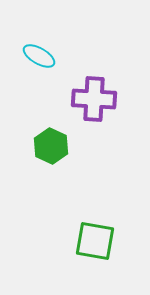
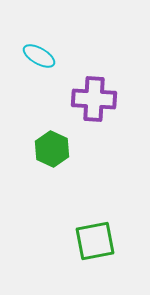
green hexagon: moved 1 px right, 3 px down
green square: rotated 21 degrees counterclockwise
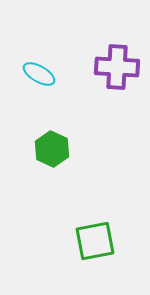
cyan ellipse: moved 18 px down
purple cross: moved 23 px right, 32 px up
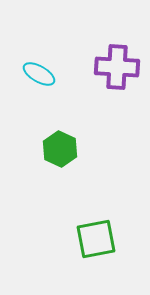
green hexagon: moved 8 px right
green square: moved 1 px right, 2 px up
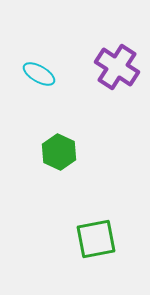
purple cross: rotated 30 degrees clockwise
green hexagon: moved 1 px left, 3 px down
